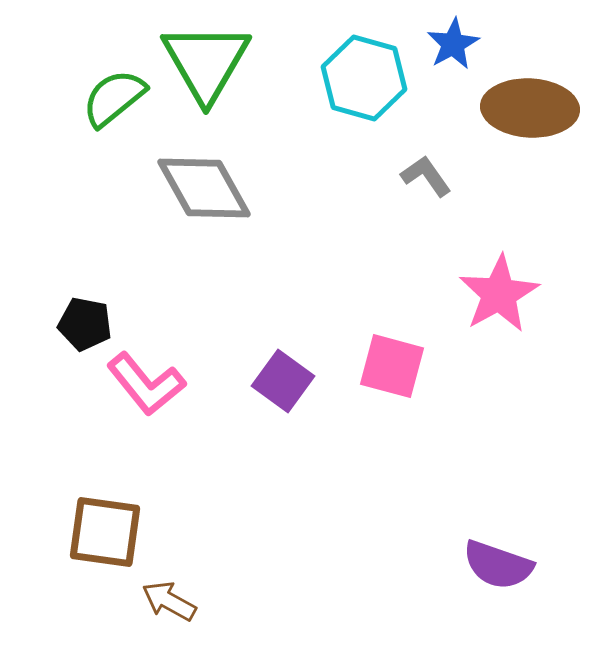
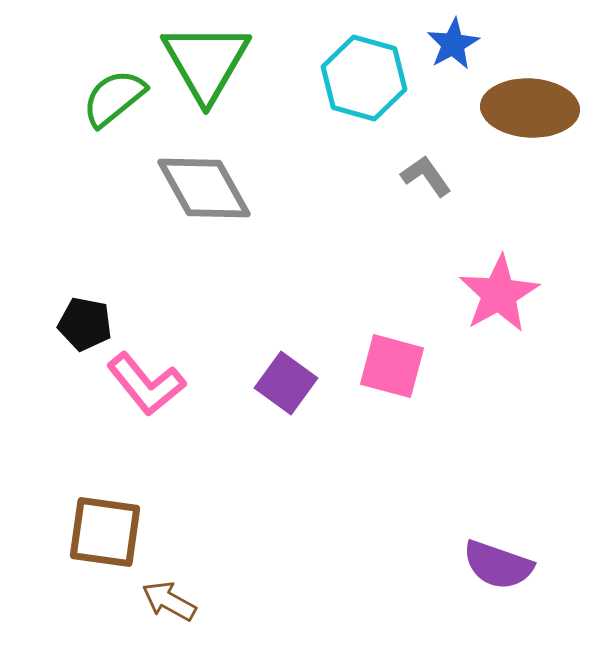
purple square: moved 3 px right, 2 px down
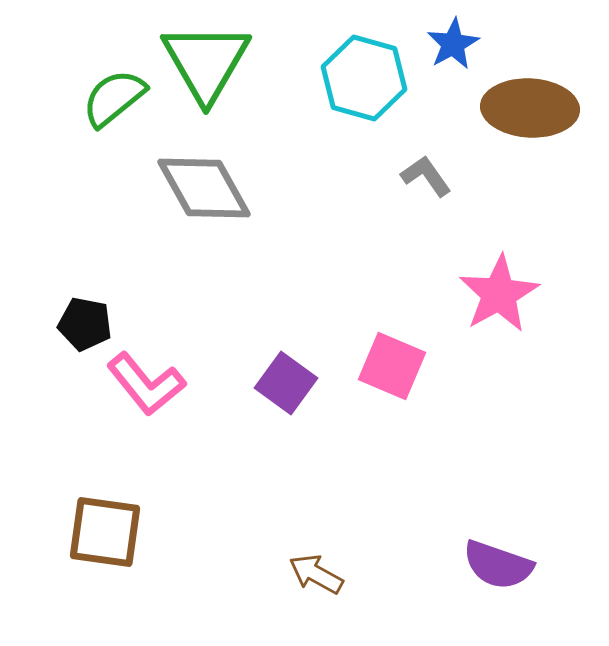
pink square: rotated 8 degrees clockwise
brown arrow: moved 147 px right, 27 px up
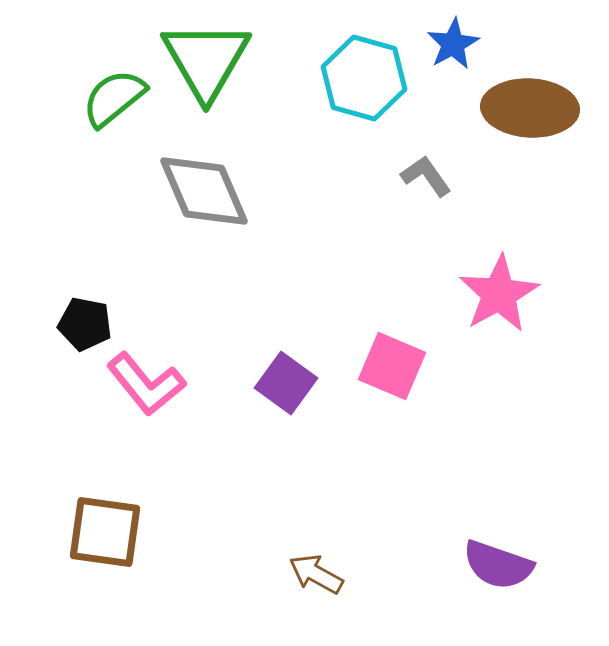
green triangle: moved 2 px up
gray diamond: moved 3 px down; rotated 6 degrees clockwise
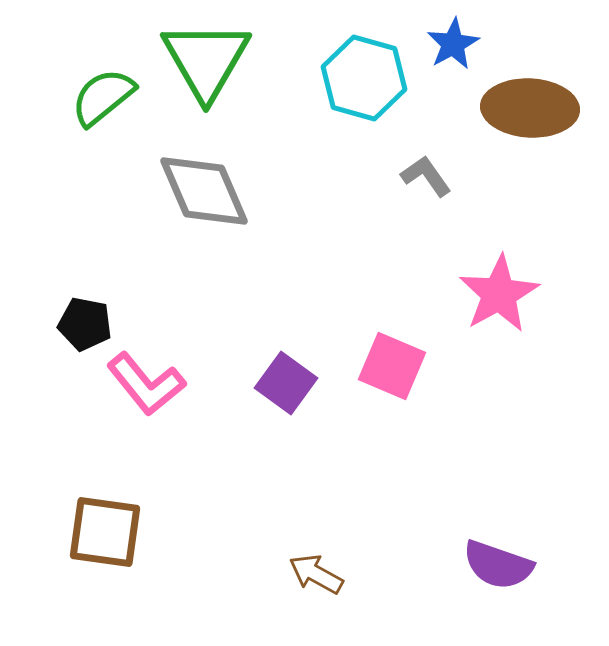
green semicircle: moved 11 px left, 1 px up
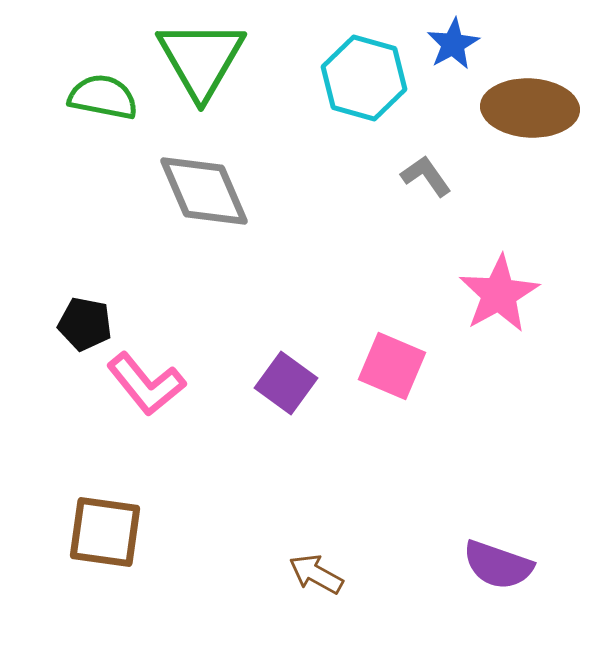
green triangle: moved 5 px left, 1 px up
green semicircle: rotated 50 degrees clockwise
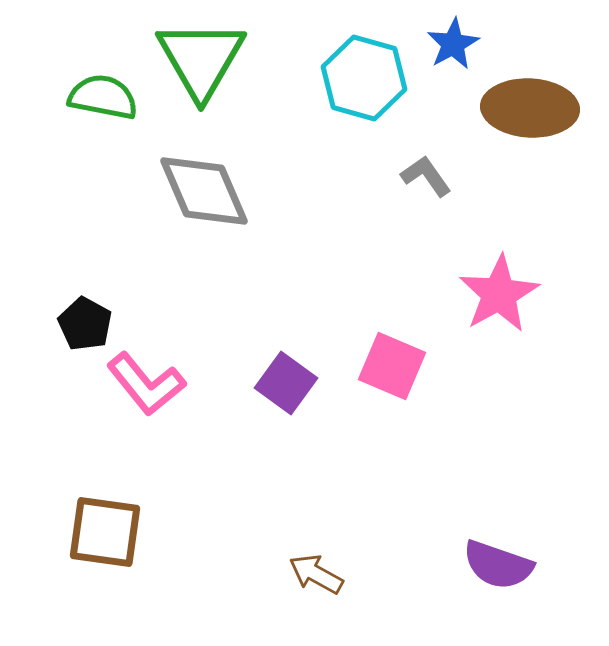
black pentagon: rotated 18 degrees clockwise
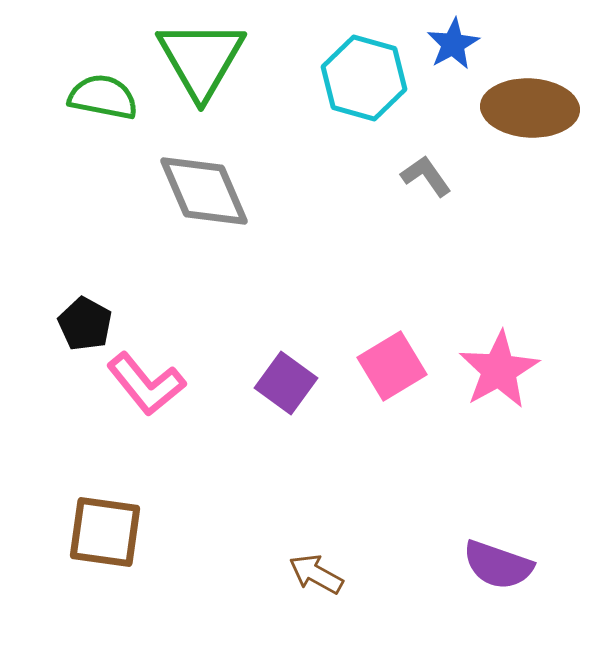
pink star: moved 76 px down
pink square: rotated 36 degrees clockwise
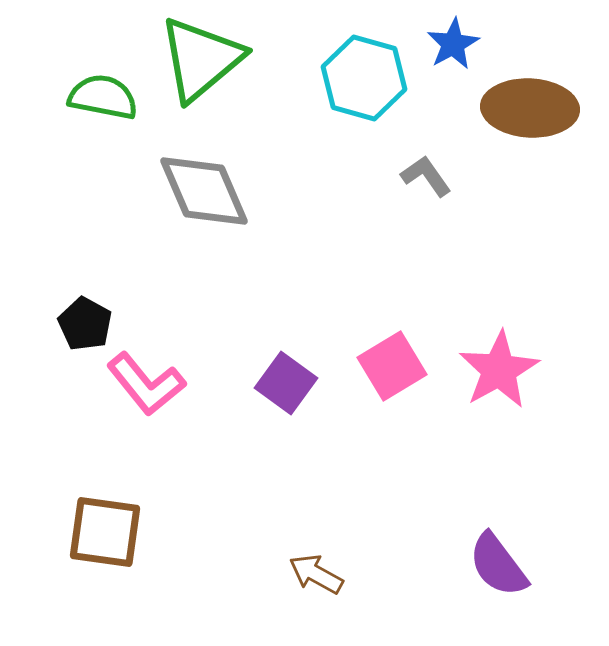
green triangle: rotated 20 degrees clockwise
purple semicircle: rotated 34 degrees clockwise
